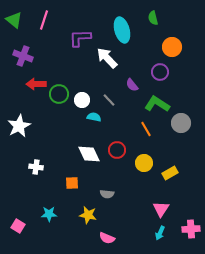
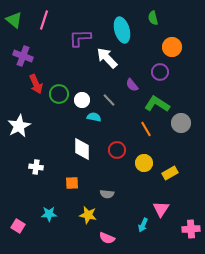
red arrow: rotated 114 degrees counterclockwise
white diamond: moved 7 px left, 5 px up; rotated 25 degrees clockwise
cyan arrow: moved 17 px left, 8 px up
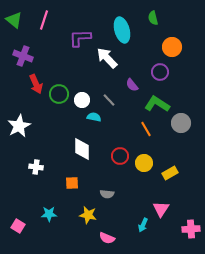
red circle: moved 3 px right, 6 px down
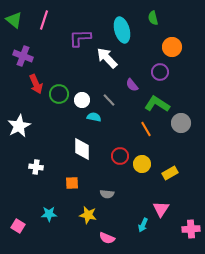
yellow circle: moved 2 px left, 1 px down
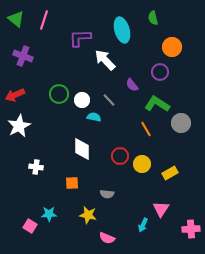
green triangle: moved 2 px right, 1 px up
white arrow: moved 2 px left, 2 px down
red arrow: moved 21 px left, 11 px down; rotated 90 degrees clockwise
pink square: moved 12 px right
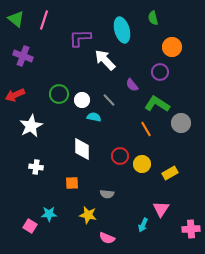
white star: moved 12 px right
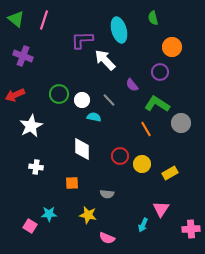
cyan ellipse: moved 3 px left
purple L-shape: moved 2 px right, 2 px down
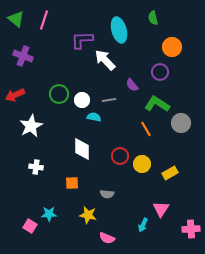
gray line: rotated 56 degrees counterclockwise
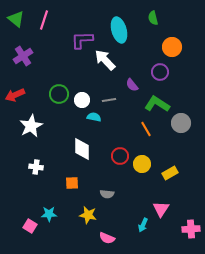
purple cross: rotated 36 degrees clockwise
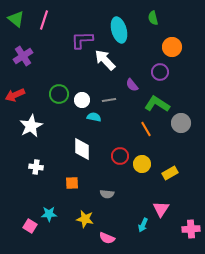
yellow star: moved 3 px left, 4 px down
